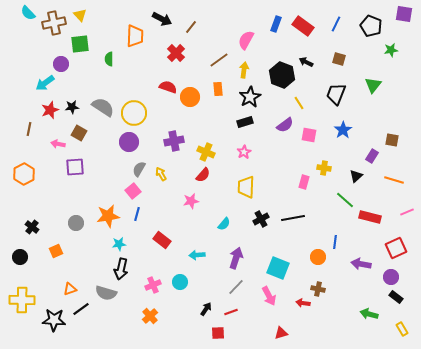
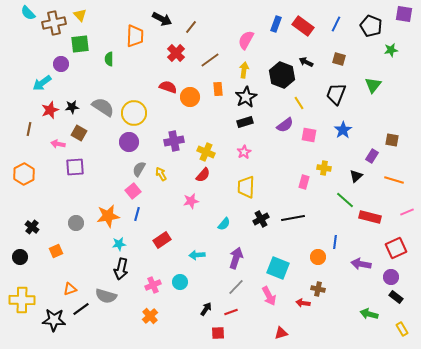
brown line at (219, 60): moved 9 px left
cyan arrow at (45, 83): moved 3 px left
black star at (250, 97): moved 4 px left
red rectangle at (162, 240): rotated 72 degrees counterclockwise
gray semicircle at (106, 293): moved 3 px down
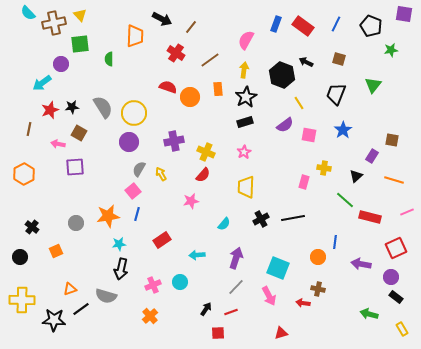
red cross at (176, 53): rotated 12 degrees counterclockwise
gray semicircle at (103, 107): rotated 25 degrees clockwise
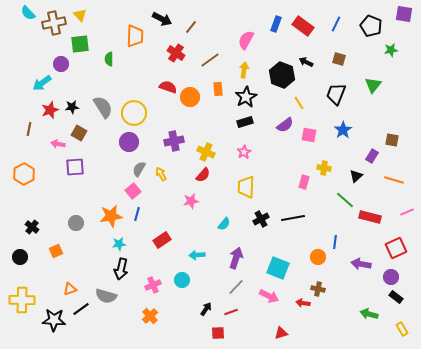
orange star at (108, 216): moved 3 px right
cyan circle at (180, 282): moved 2 px right, 2 px up
pink arrow at (269, 296): rotated 36 degrees counterclockwise
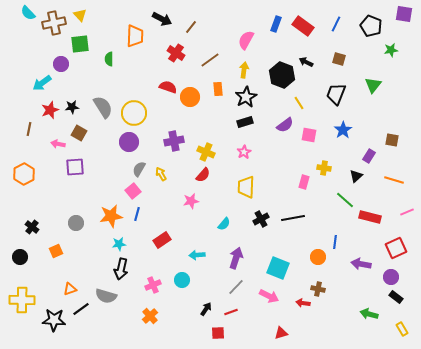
purple rectangle at (372, 156): moved 3 px left
